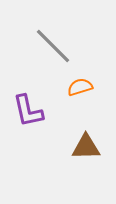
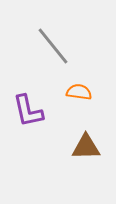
gray line: rotated 6 degrees clockwise
orange semicircle: moved 1 px left, 5 px down; rotated 25 degrees clockwise
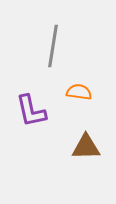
gray line: rotated 48 degrees clockwise
purple L-shape: moved 3 px right
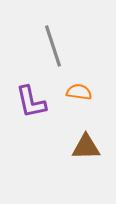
gray line: rotated 27 degrees counterclockwise
purple L-shape: moved 9 px up
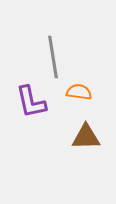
gray line: moved 11 px down; rotated 9 degrees clockwise
brown triangle: moved 10 px up
